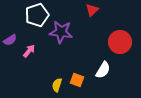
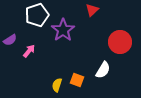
purple star: moved 2 px right, 2 px up; rotated 30 degrees clockwise
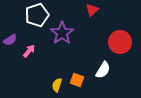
purple star: moved 1 px left, 3 px down
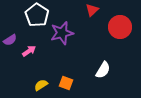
white pentagon: rotated 20 degrees counterclockwise
purple star: rotated 20 degrees clockwise
red circle: moved 15 px up
pink arrow: rotated 16 degrees clockwise
orange square: moved 11 px left, 3 px down
yellow semicircle: moved 16 px left; rotated 40 degrees clockwise
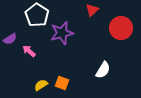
red circle: moved 1 px right, 1 px down
purple semicircle: moved 1 px up
pink arrow: rotated 104 degrees counterclockwise
orange square: moved 4 px left
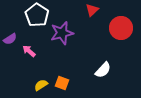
white semicircle: rotated 12 degrees clockwise
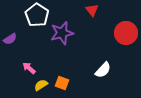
red triangle: rotated 24 degrees counterclockwise
red circle: moved 5 px right, 5 px down
pink arrow: moved 17 px down
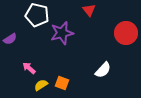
red triangle: moved 3 px left
white pentagon: rotated 20 degrees counterclockwise
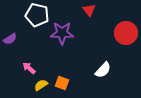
purple star: rotated 15 degrees clockwise
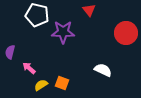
purple star: moved 1 px right, 1 px up
purple semicircle: moved 13 px down; rotated 136 degrees clockwise
white semicircle: rotated 108 degrees counterclockwise
